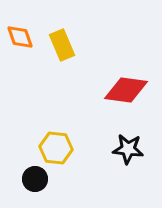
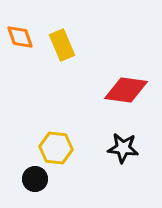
black star: moved 5 px left, 1 px up
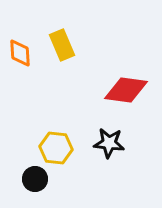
orange diamond: moved 16 px down; rotated 16 degrees clockwise
black star: moved 14 px left, 5 px up
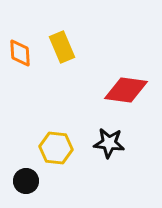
yellow rectangle: moved 2 px down
black circle: moved 9 px left, 2 px down
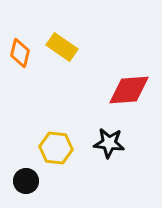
yellow rectangle: rotated 32 degrees counterclockwise
orange diamond: rotated 16 degrees clockwise
red diamond: moved 3 px right; rotated 12 degrees counterclockwise
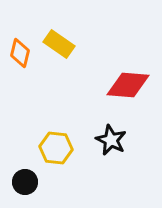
yellow rectangle: moved 3 px left, 3 px up
red diamond: moved 1 px left, 5 px up; rotated 9 degrees clockwise
black star: moved 2 px right, 3 px up; rotated 20 degrees clockwise
black circle: moved 1 px left, 1 px down
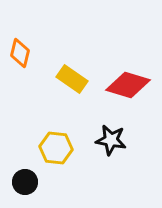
yellow rectangle: moved 13 px right, 35 px down
red diamond: rotated 12 degrees clockwise
black star: rotated 16 degrees counterclockwise
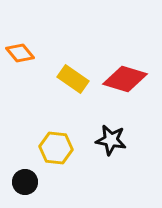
orange diamond: rotated 52 degrees counterclockwise
yellow rectangle: moved 1 px right
red diamond: moved 3 px left, 6 px up
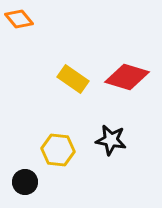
orange diamond: moved 1 px left, 34 px up
red diamond: moved 2 px right, 2 px up
yellow hexagon: moved 2 px right, 2 px down
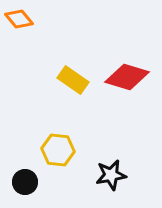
yellow rectangle: moved 1 px down
black star: moved 35 px down; rotated 20 degrees counterclockwise
